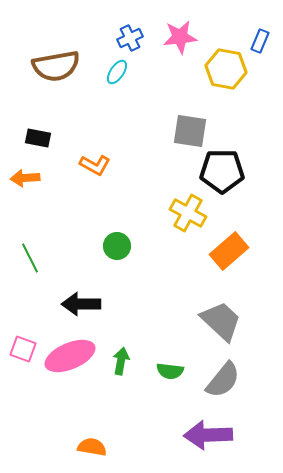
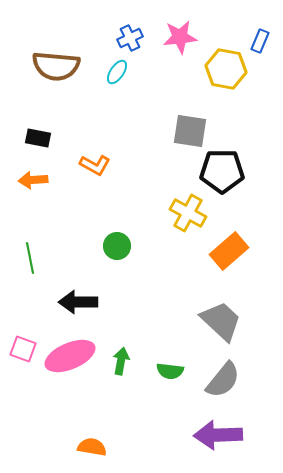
brown semicircle: rotated 15 degrees clockwise
orange arrow: moved 8 px right, 2 px down
green line: rotated 16 degrees clockwise
black arrow: moved 3 px left, 2 px up
purple arrow: moved 10 px right
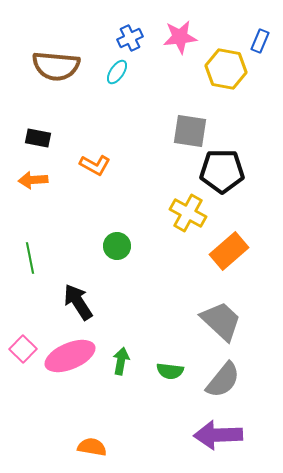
black arrow: rotated 57 degrees clockwise
pink square: rotated 24 degrees clockwise
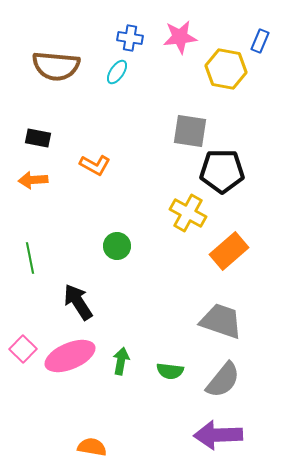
blue cross: rotated 35 degrees clockwise
gray trapezoid: rotated 24 degrees counterclockwise
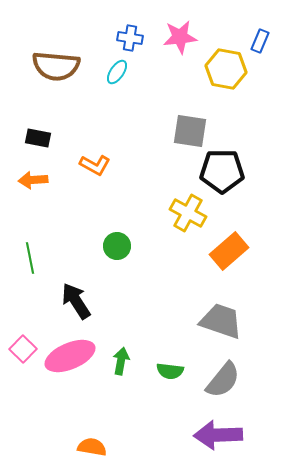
black arrow: moved 2 px left, 1 px up
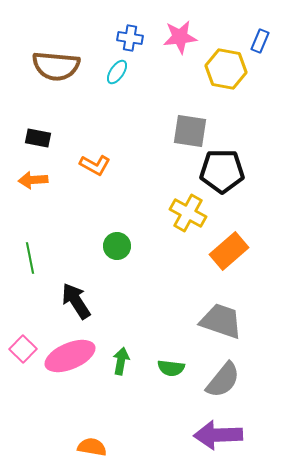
green semicircle: moved 1 px right, 3 px up
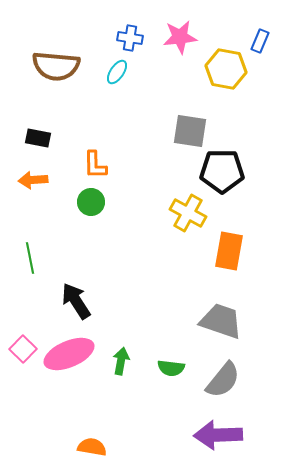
orange L-shape: rotated 60 degrees clockwise
green circle: moved 26 px left, 44 px up
orange rectangle: rotated 39 degrees counterclockwise
pink ellipse: moved 1 px left, 2 px up
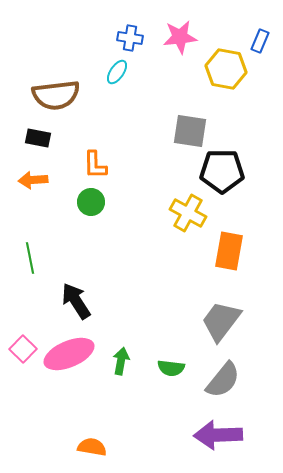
brown semicircle: moved 29 px down; rotated 12 degrees counterclockwise
gray trapezoid: rotated 72 degrees counterclockwise
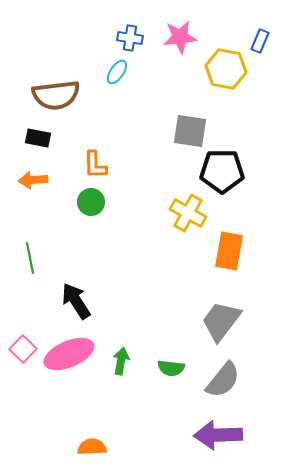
orange semicircle: rotated 12 degrees counterclockwise
